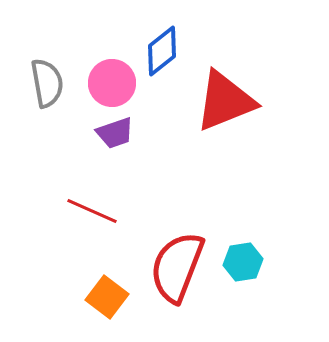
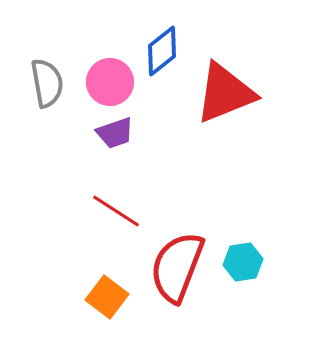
pink circle: moved 2 px left, 1 px up
red triangle: moved 8 px up
red line: moved 24 px right; rotated 9 degrees clockwise
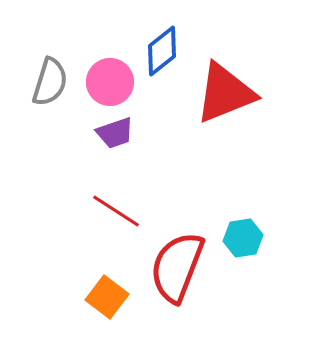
gray semicircle: moved 3 px right, 1 px up; rotated 27 degrees clockwise
cyan hexagon: moved 24 px up
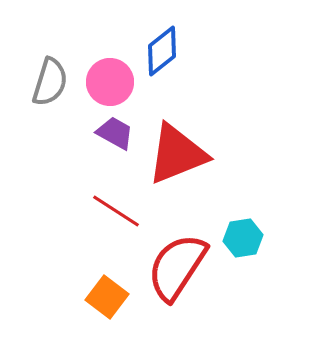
red triangle: moved 48 px left, 61 px down
purple trapezoid: rotated 132 degrees counterclockwise
red semicircle: rotated 12 degrees clockwise
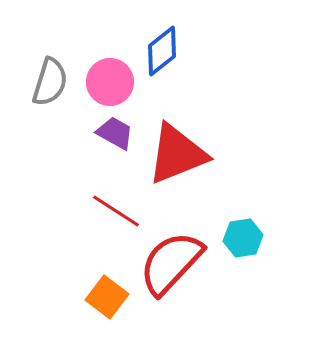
red semicircle: moved 6 px left, 4 px up; rotated 10 degrees clockwise
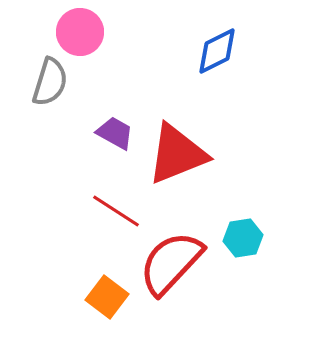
blue diamond: moved 55 px right; rotated 12 degrees clockwise
pink circle: moved 30 px left, 50 px up
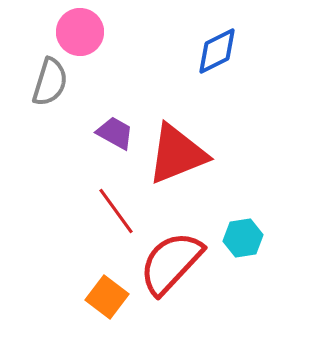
red line: rotated 21 degrees clockwise
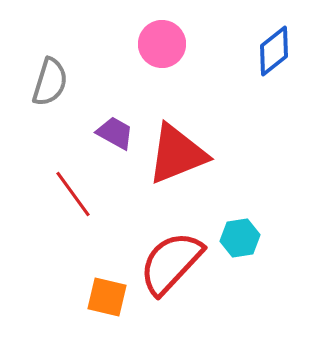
pink circle: moved 82 px right, 12 px down
blue diamond: moved 57 px right; rotated 12 degrees counterclockwise
red line: moved 43 px left, 17 px up
cyan hexagon: moved 3 px left
orange square: rotated 24 degrees counterclockwise
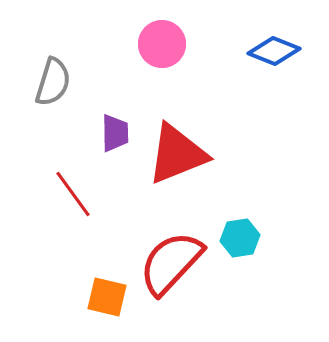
blue diamond: rotated 60 degrees clockwise
gray semicircle: moved 3 px right
purple trapezoid: rotated 60 degrees clockwise
